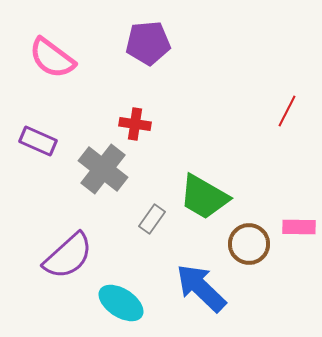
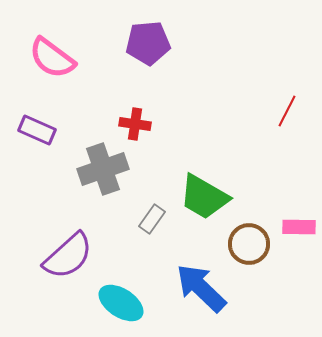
purple rectangle: moved 1 px left, 11 px up
gray cross: rotated 33 degrees clockwise
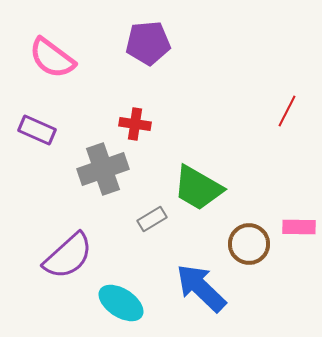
green trapezoid: moved 6 px left, 9 px up
gray rectangle: rotated 24 degrees clockwise
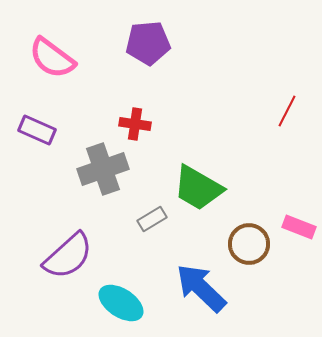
pink rectangle: rotated 20 degrees clockwise
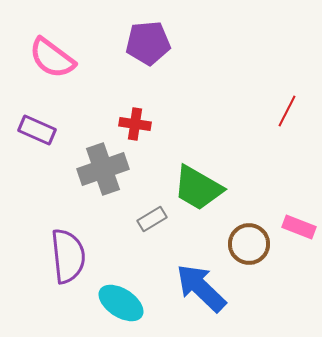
purple semicircle: rotated 54 degrees counterclockwise
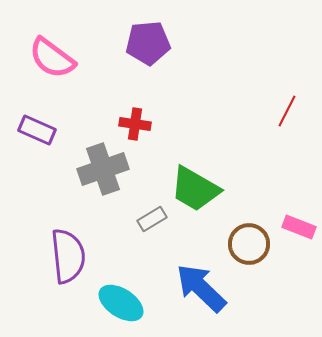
green trapezoid: moved 3 px left, 1 px down
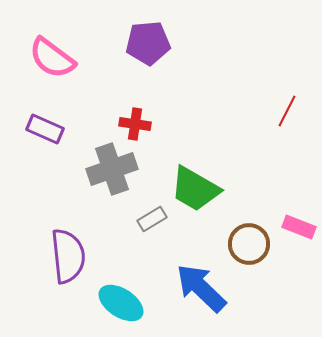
purple rectangle: moved 8 px right, 1 px up
gray cross: moved 9 px right
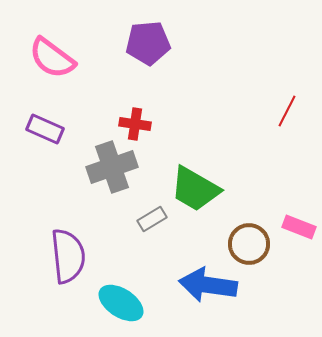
gray cross: moved 2 px up
blue arrow: moved 7 px right, 3 px up; rotated 36 degrees counterclockwise
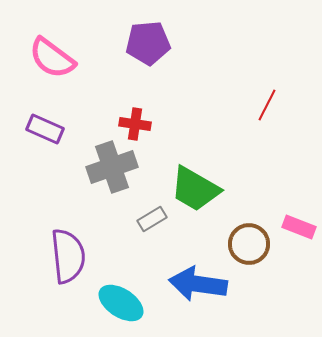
red line: moved 20 px left, 6 px up
blue arrow: moved 10 px left, 1 px up
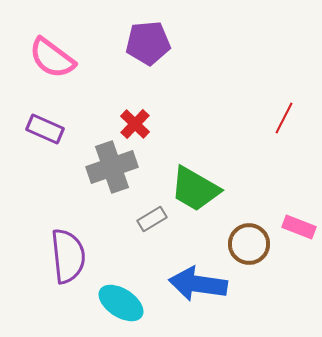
red line: moved 17 px right, 13 px down
red cross: rotated 36 degrees clockwise
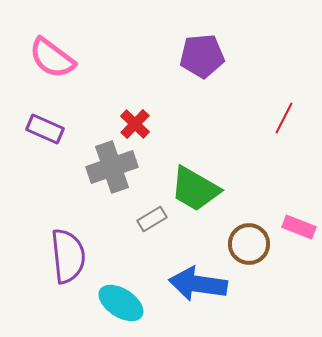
purple pentagon: moved 54 px right, 13 px down
